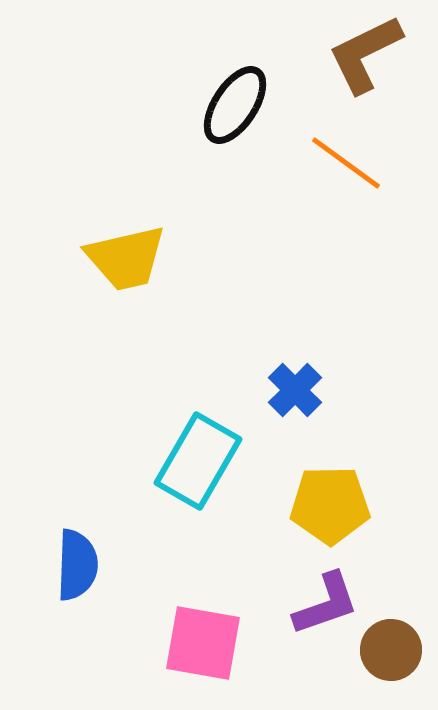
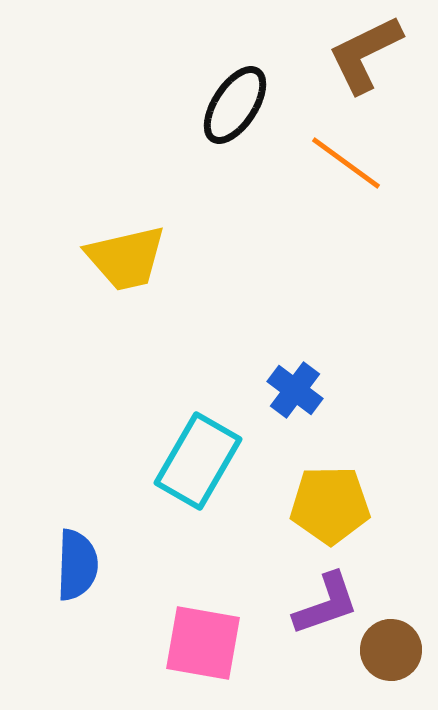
blue cross: rotated 8 degrees counterclockwise
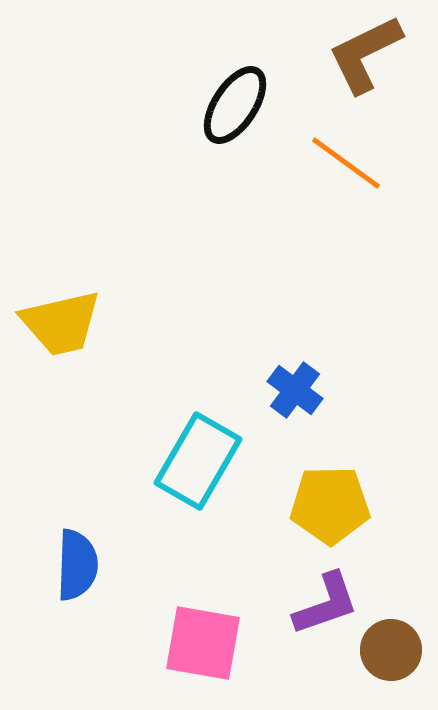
yellow trapezoid: moved 65 px left, 65 px down
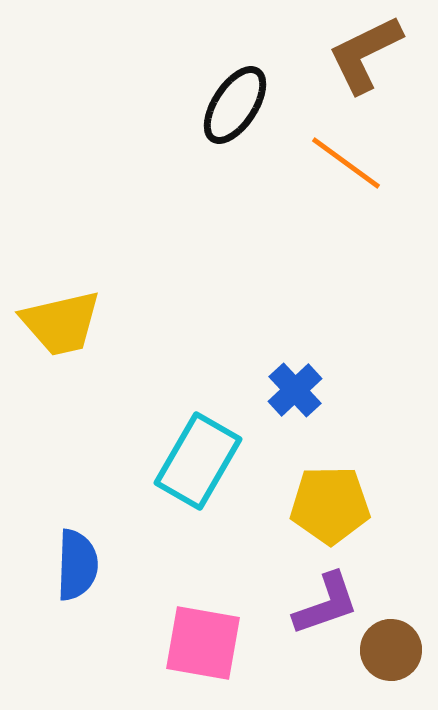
blue cross: rotated 10 degrees clockwise
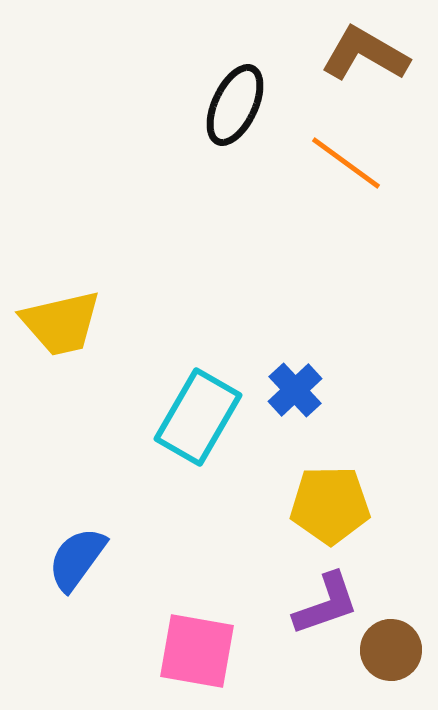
brown L-shape: rotated 56 degrees clockwise
black ellipse: rotated 8 degrees counterclockwise
cyan rectangle: moved 44 px up
blue semicircle: moved 6 px up; rotated 146 degrees counterclockwise
pink square: moved 6 px left, 8 px down
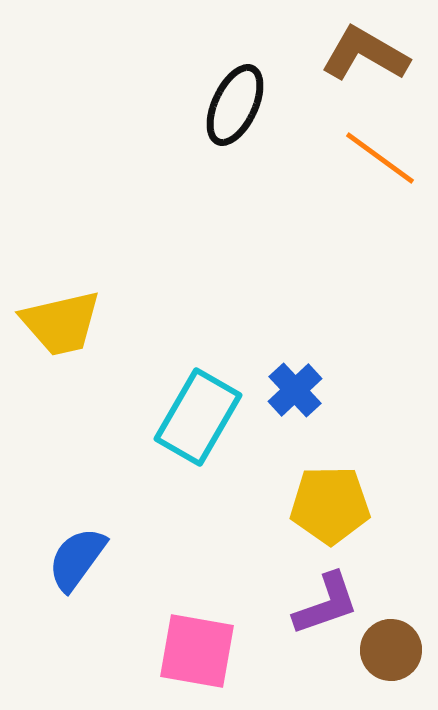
orange line: moved 34 px right, 5 px up
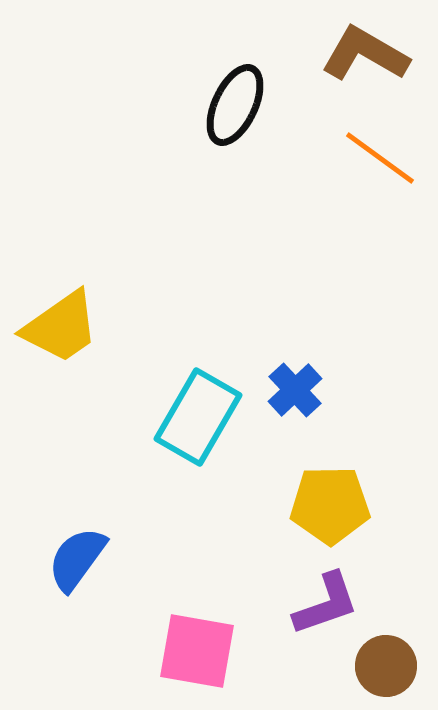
yellow trapezoid: moved 4 px down; rotated 22 degrees counterclockwise
brown circle: moved 5 px left, 16 px down
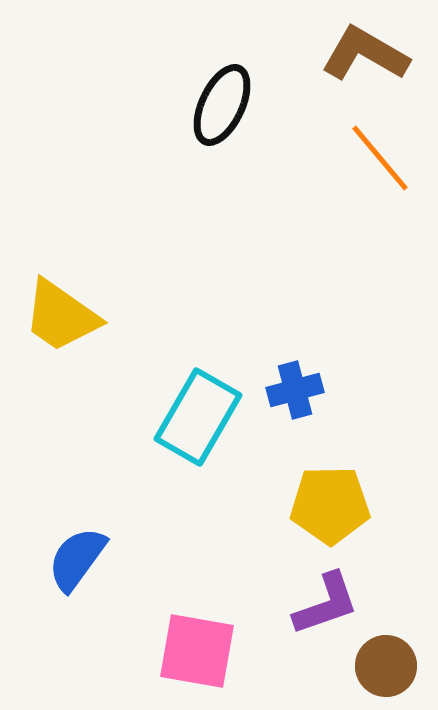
black ellipse: moved 13 px left
orange line: rotated 14 degrees clockwise
yellow trapezoid: moved 11 px up; rotated 70 degrees clockwise
blue cross: rotated 28 degrees clockwise
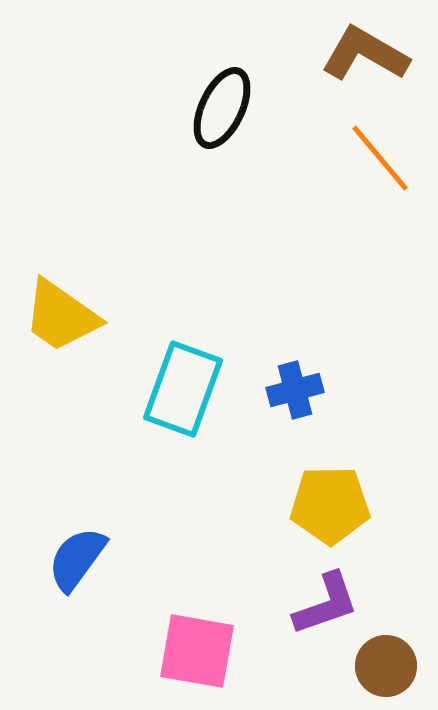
black ellipse: moved 3 px down
cyan rectangle: moved 15 px left, 28 px up; rotated 10 degrees counterclockwise
